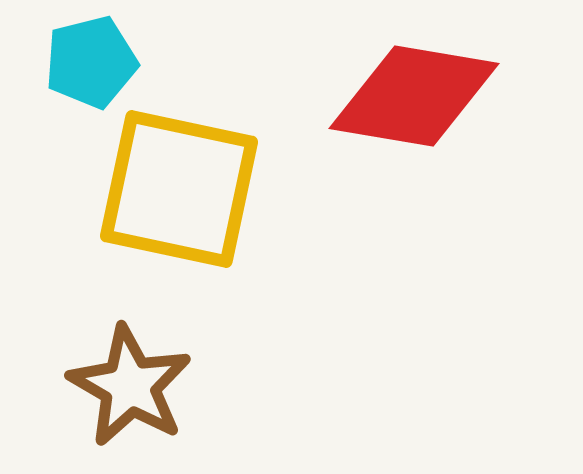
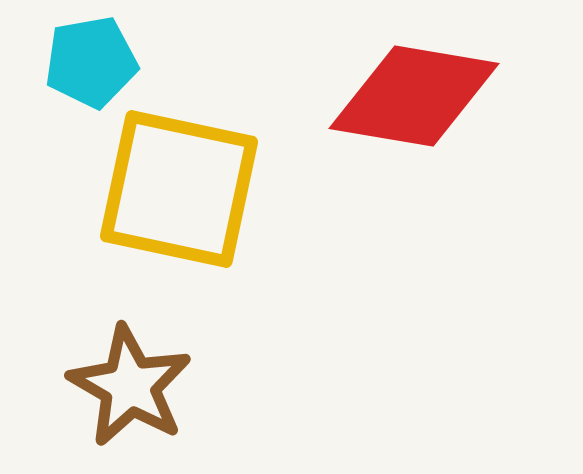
cyan pentagon: rotated 4 degrees clockwise
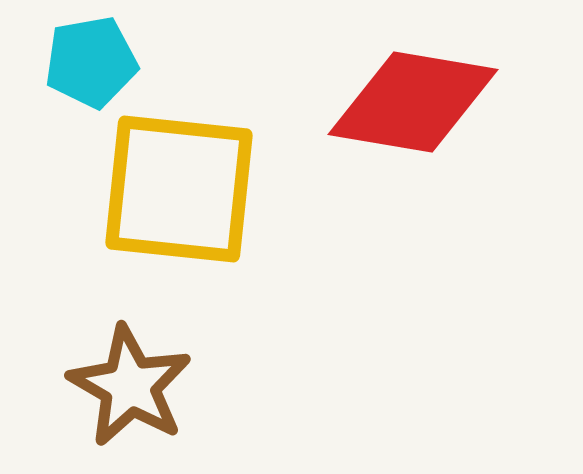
red diamond: moved 1 px left, 6 px down
yellow square: rotated 6 degrees counterclockwise
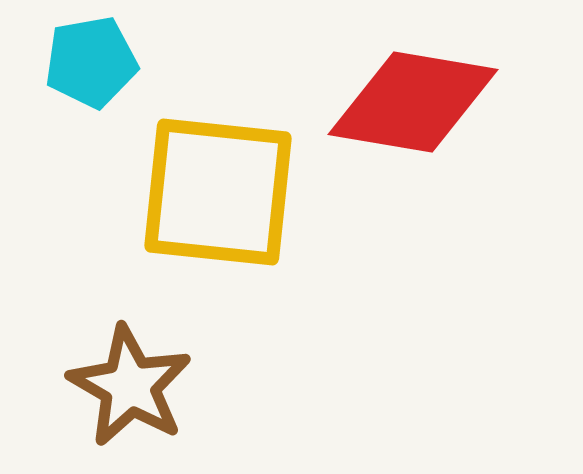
yellow square: moved 39 px right, 3 px down
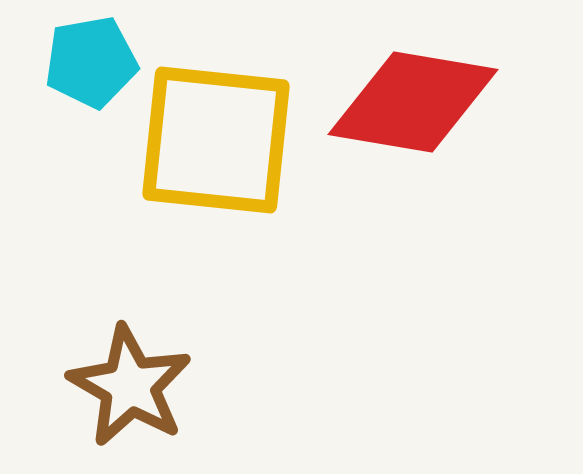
yellow square: moved 2 px left, 52 px up
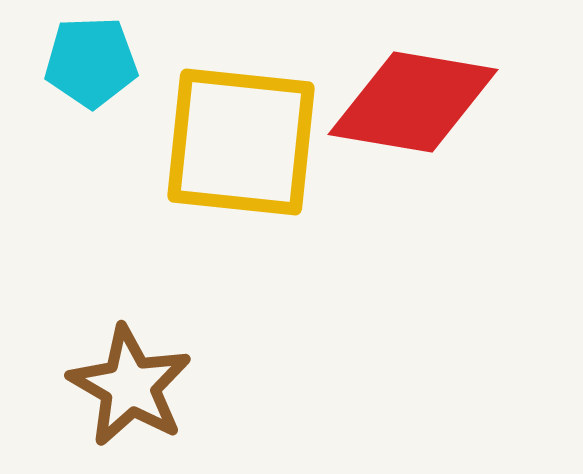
cyan pentagon: rotated 8 degrees clockwise
yellow square: moved 25 px right, 2 px down
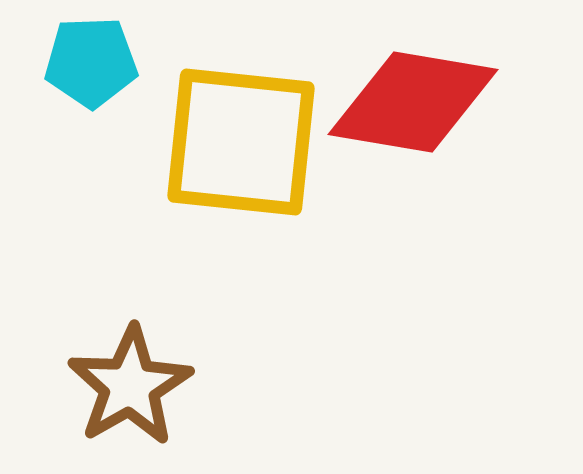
brown star: rotated 12 degrees clockwise
